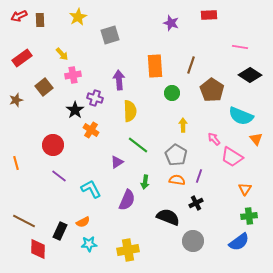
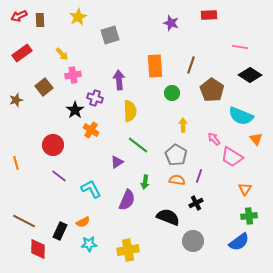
red rectangle at (22, 58): moved 5 px up
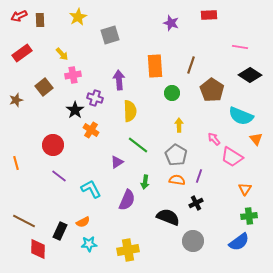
yellow arrow at (183, 125): moved 4 px left
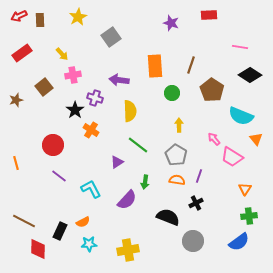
gray square at (110, 35): moved 1 px right, 2 px down; rotated 18 degrees counterclockwise
purple arrow at (119, 80): rotated 78 degrees counterclockwise
purple semicircle at (127, 200): rotated 20 degrees clockwise
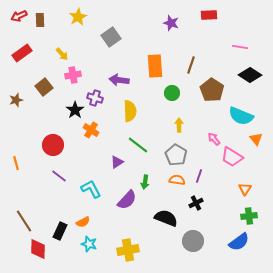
black semicircle at (168, 217): moved 2 px left, 1 px down
brown line at (24, 221): rotated 30 degrees clockwise
cyan star at (89, 244): rotated 21 degrees clockwise
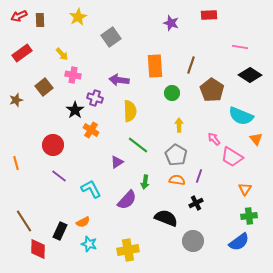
pink cross at (73, 75): rotated 21 degrees clockwise
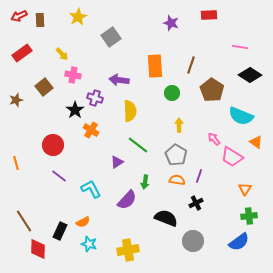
orange triangle at (256, 139): moved 3 px down; rotated 16 degrees counterclockwise
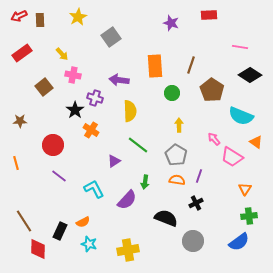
brown star at (16, 100): moved 4 px right, 21 px down; rotated 16 degrees clockwise
purple triangle at (117, 162): moved 3 px left, 1 px up
cyan L-shape at (91, 189): moved 3 px right
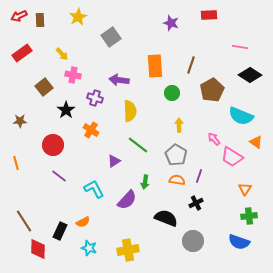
brown pentagon at (212, 90): rotated 10 degrees clockwise
black star at (75, 110): moved 9 px left
blue semicircle at (239, 242): rotated 55 degrees clockwise
cyan star at (89, 244): moved 4 px down
